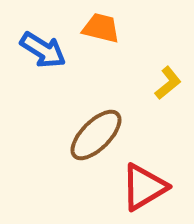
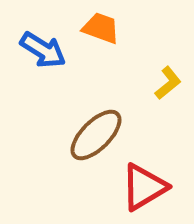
orange trapezoid: rotated 6 degrees clockwise
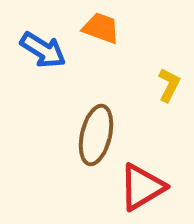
yellow L-shape: moved 1 px right, 2 px down; rotated 24 degrees counterclockwise
brown ellipse: rotated 32 degrees counterclockwise
red triangle: moved 2 px left
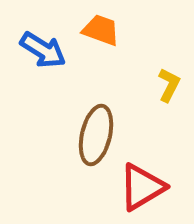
orange trapezoid: moved 2 px down
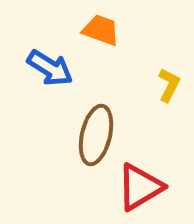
blue arrow: moved 7 px right, 18 px down
red triangle: moved 2 px left
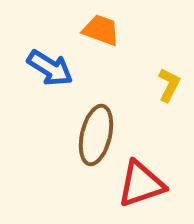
red triangle: moved 1 px right, 3 px up; rotated 12 degrees clockwise
